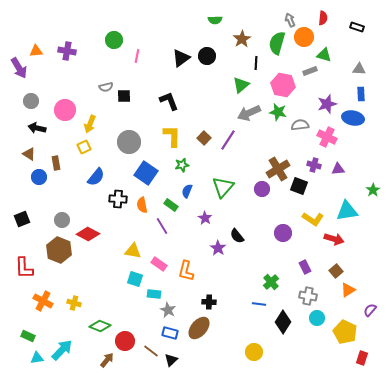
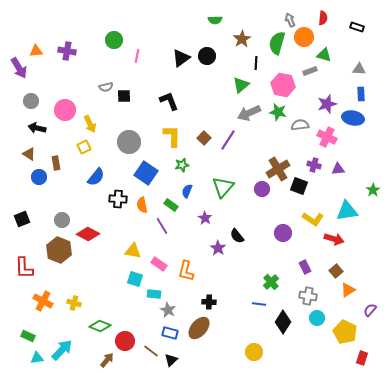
yellow arrow at (90, 124): rotated 48 degrees counterclockwise
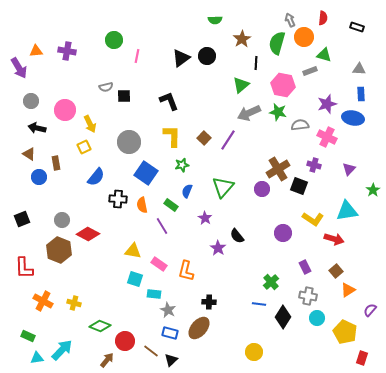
purple triangle at (338, 169): moved 11 px right; rotated 40 degrees counterclockwise
black diamond at (283, 322): moved 5 px up
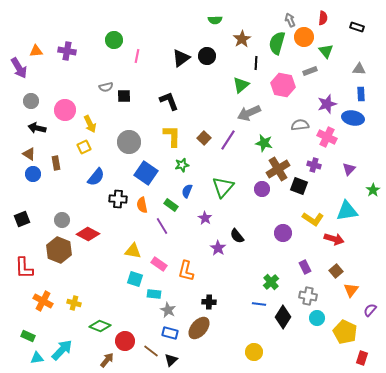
green triangle at (324, 55): moved 2 px right, 4 px up; rotated 35 degrees clockwise
green star at (278, 112): moved 14 px left, 31 px down
blue circle at (39, 177): moved 6 px left, 3 px up
orange triangle at (348, 290): moved 3 px right; rotated 21 degrees counterclockwise
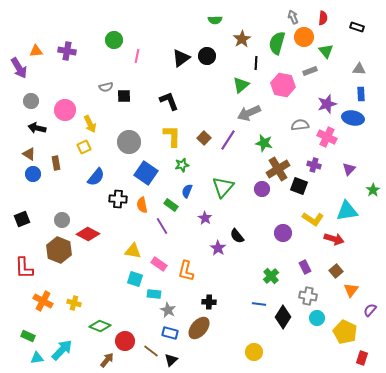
gray arrow at (290, 20): moved 3 px right, 3 px up
green cross at (271, 282): moved 6 px up
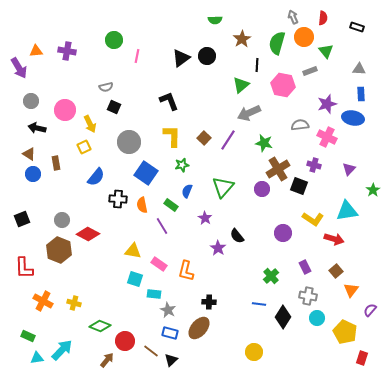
black line at (256, 63): moved 1 px right, 2 px down
black square at (124, 96): moved 10 px left, 11 px down; rotated 24 degrees clockwise
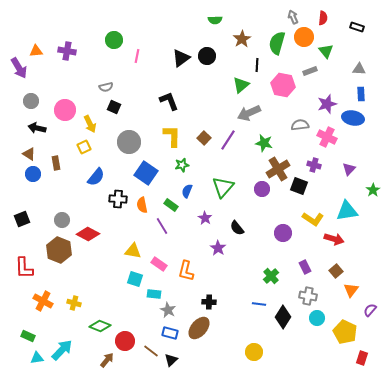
black semicircle at (237, 236): moved 8 px up
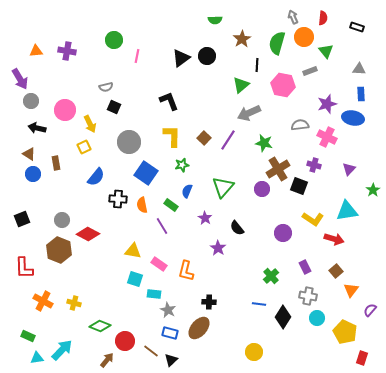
purple arrow at (19, 68): moved 1 px right, 11 px down
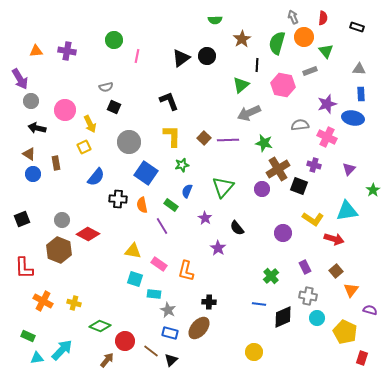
purple line at (228, 140): rotated 55 degrees clockwise
purple semicircle at (370, 310): rotated 64 degrees clockwise
black diamond at (283, 317): rotated 35 degrees clockwise
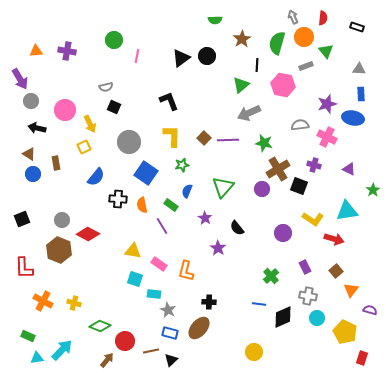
gray rectangle at (310, 71): moved 4 px left, 5 px up
purple triangle at (349, 169): rotated 48 degrees counterclockwise
brown line at (151, 351): rotated 49 degrees counterclockwise
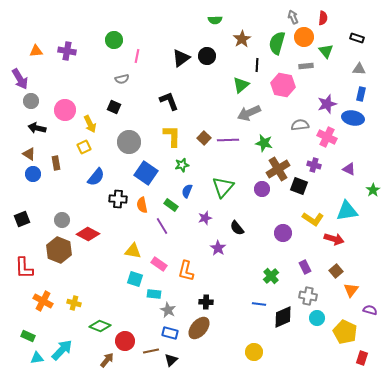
black rectangle at (357, 27): moved 11 px down
gray rectangle at (306, 66): rotated 16 degrees clockwise
gray semicircle at (106, 87): moved 16 px right, 8 px up
blue rectangle at (361, 94): rotated 16 degrees clockwise
purple star at (205, 218): rotated 24 degrees clockwise
black cross at (209, 302): moved 3 px left
